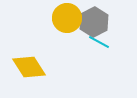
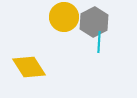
yellow circle: moved 3 px left, 1 px up
cyan line: rotated 65 degrees clockwise
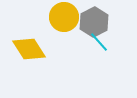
cyan line: rotated 45 degrees counterclockwise
yellow diamond: moved 18 px up
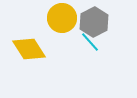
yellow circle: moved 2 px left, 1 px down
cyan line: moved 9 px left
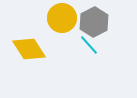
cyan line: moved 1 px left, 3 px down
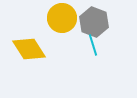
gray hexagon: rotated 12 degrees counterclockwise
cyan line: moved 4 px right; rotated 25 degrees clockwise
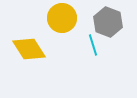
gray hexagon: moved 14 px right
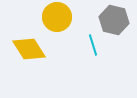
yellow circle: moved 5 px left, 1 px up
gray hexagon: moved 6 px right, 2 px up; rotated 8 degrees counterclockwise
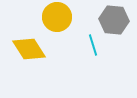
gray hexagon: rotated 8 degrees counterclockwise
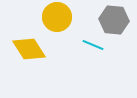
cyan line: rotated 50 degrees counterclockwise
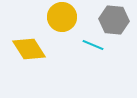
yellow circle: moved 5 px right
